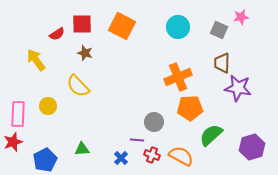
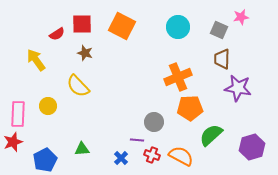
brown trapezoid: moved 4 px up
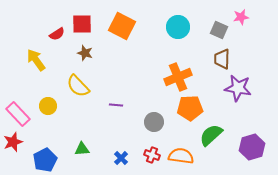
pink rectangle: rotated 45 degrees counterclockwise
purple line: moved 21 px left, 35 px up
orange semicircle: rotated 20 degrees counterclockwise
